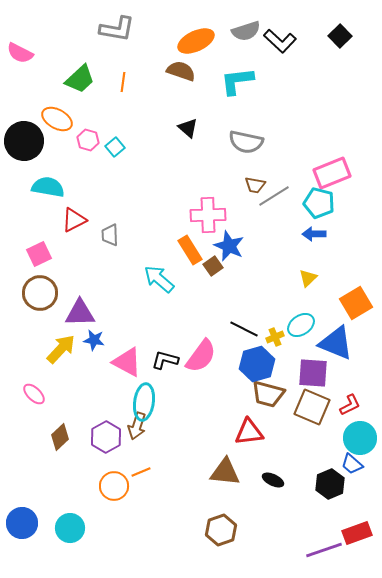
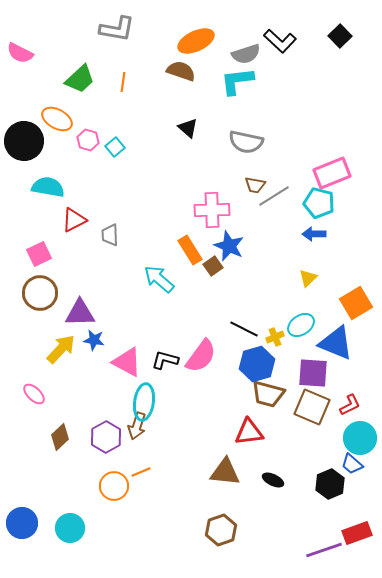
gray semicircle at (246, 31): moved 23 px down
pink cross at (208, 215): moved 4 px right, 5 px up
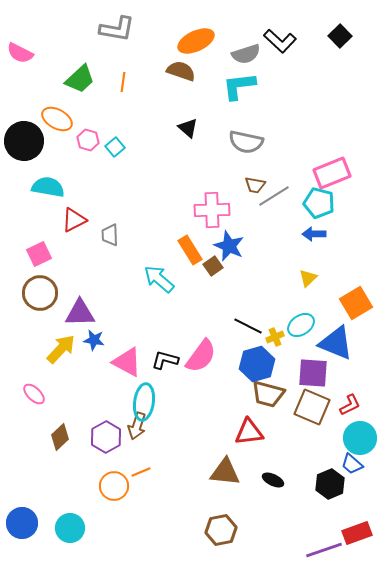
cyan L-shape at (237, 81): moved 2 px right, 5 px down
black line at (244, 329): moved 4 px right, 3 px up
brown hexagon at (221, 530): rotated 8 degrees clockwise
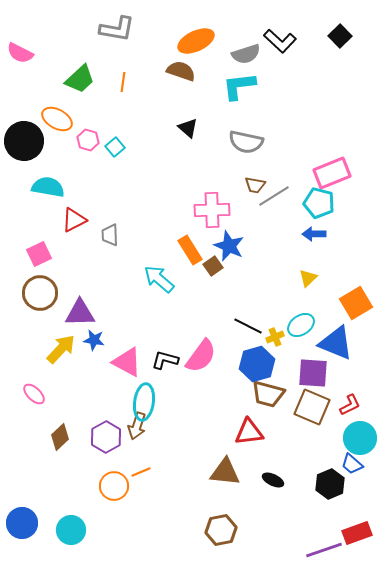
cyan circle at (70, 528): moved 1 px right, 2 px down
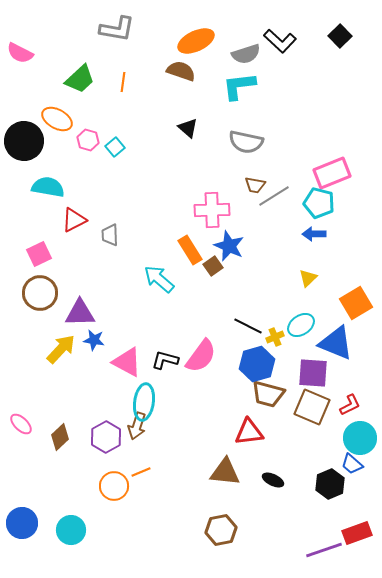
pink ellipse at (34, 394): moved 13 px left, 30 px down
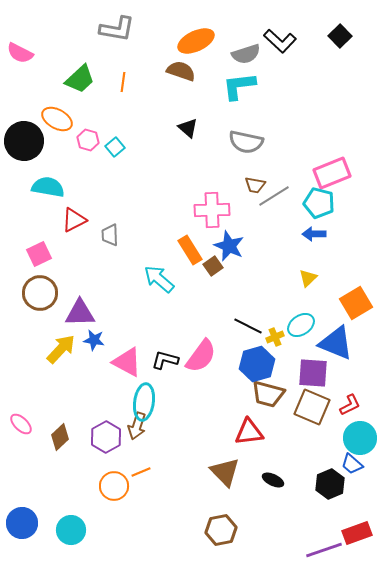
brown triangle at (225, 472): rotated 40 degrees clockwise
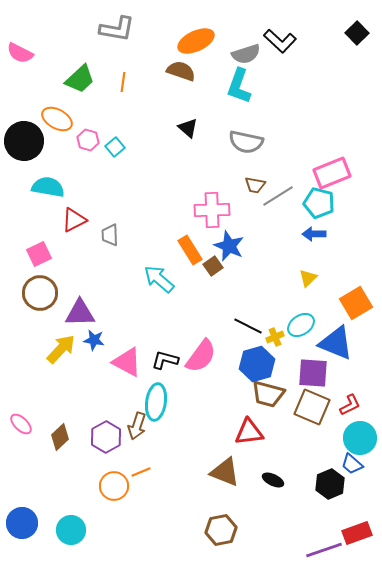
black square at (340, 36): moved 17 px right, 3 px up
cyan L-shape at (239, 86): rotated 63 degrees counterclockwise
gray line at (274, 196): moved 4 px right
cyan ellipse at (144, 402): moved 12 px right
brown triangle at (225, 472): rotated 24 degrees counterclockwise
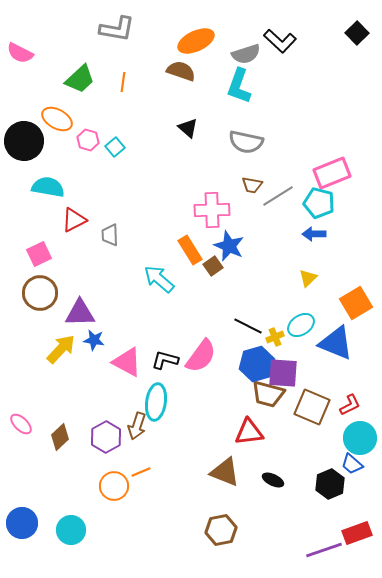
brown trapezoid at (255, 185): moved 3 px left
purple square at (313, 373): moved 30 px left
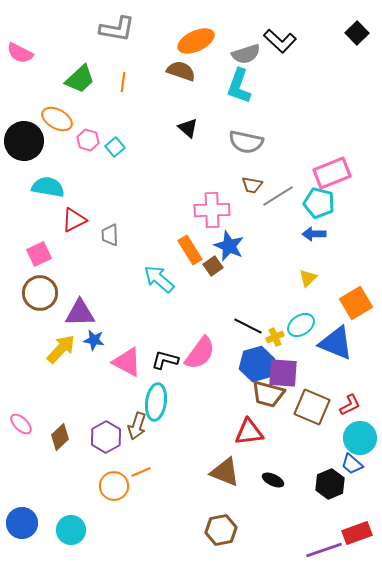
pink semicircle at (201, 356): moved 1 px left, 3 px up
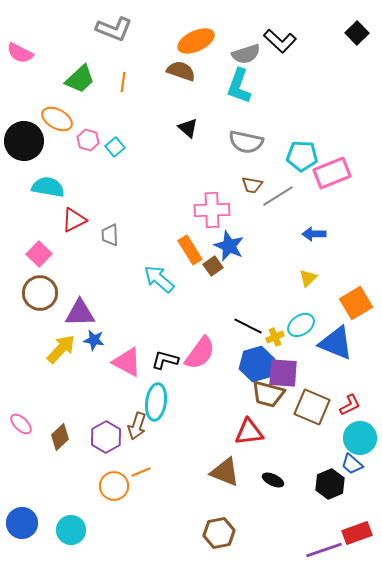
gray L-shape at (117, 29): moved 3 px left; rotated 12 degrees clockwise
cyan pentagon at (319, 203): moved 17 px left, 47 px up; rotated 12 degrees counterclockwise
pink square at (39, 254): rotated 20 degrees counterclockwise
brown hexagon at (221, 530): moved 2 px left, 3 px down
